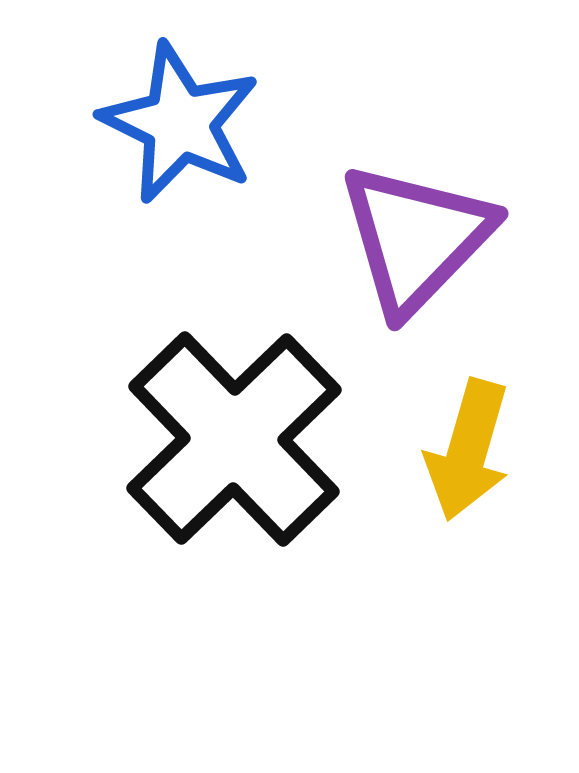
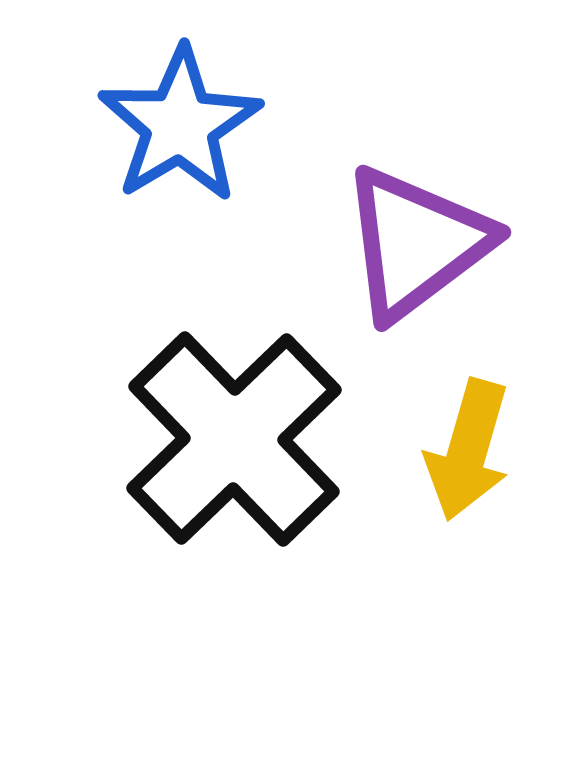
blue star: moved 2 px down; rotated 15 degrees clockwise
purple triangle: moved 5 px down; rotated 9 degrees clockwise
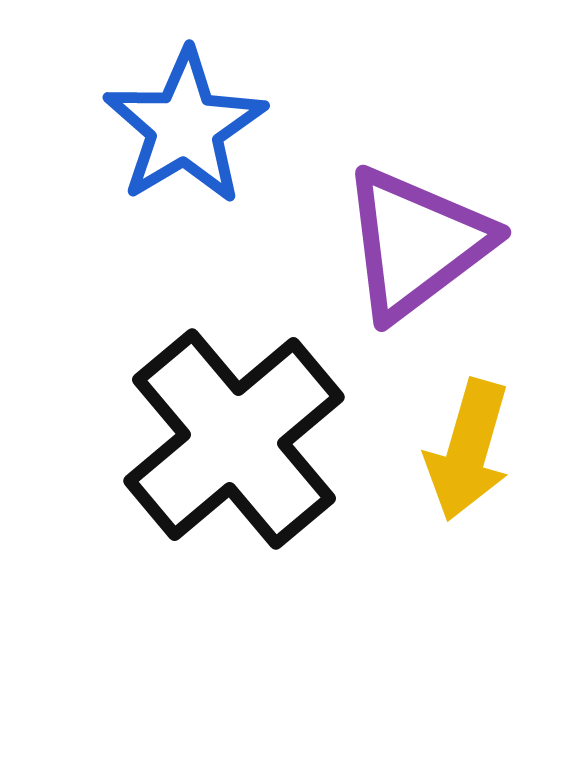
blue star: moved 5 px right, 2 px down
black cross: rotated 4 degrees clockwise
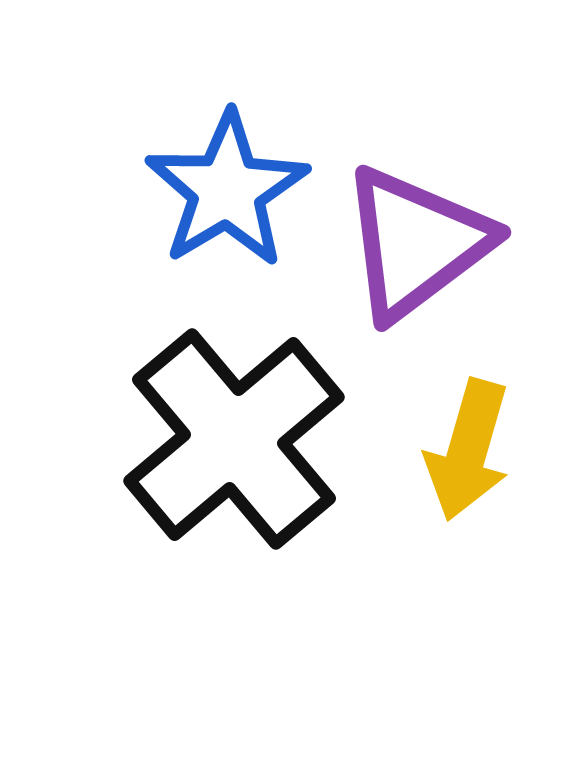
blue star: moved 42 px right, 63 px down
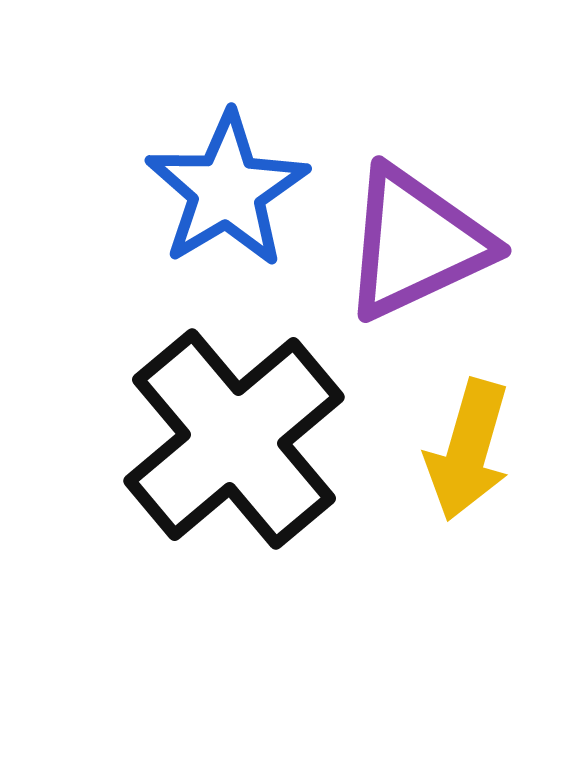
purple triangle: rotated 12 degrees clockwise
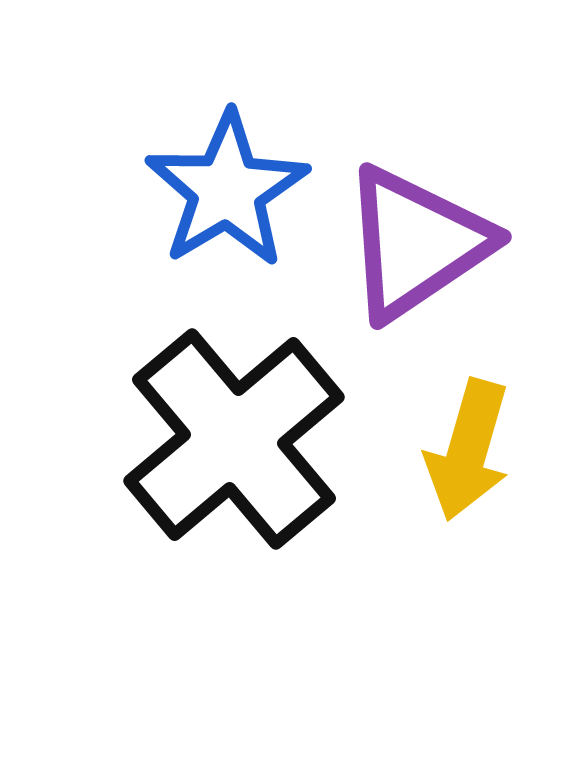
purple triangle: rotated 9 degrees counterclockwise
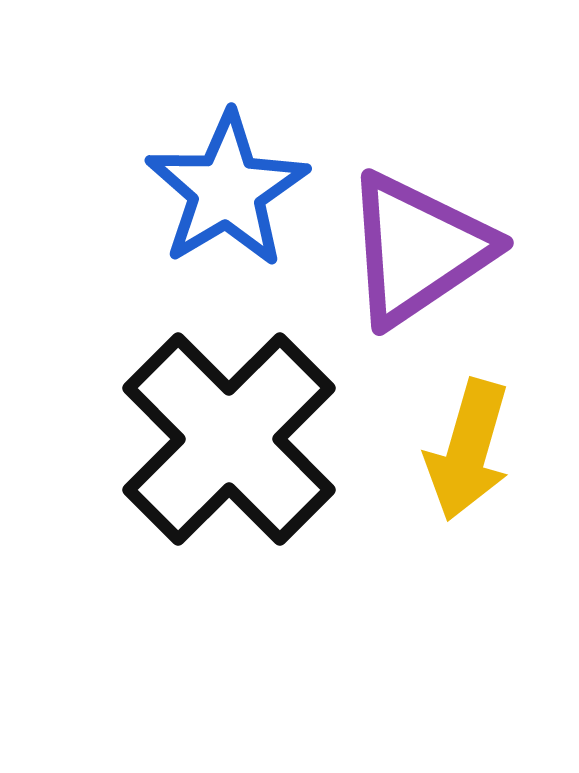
purple triangle: moved 2 px right, 6 px down
black cross: moved 5 px left; rotated 5 degrees counterclockwise
